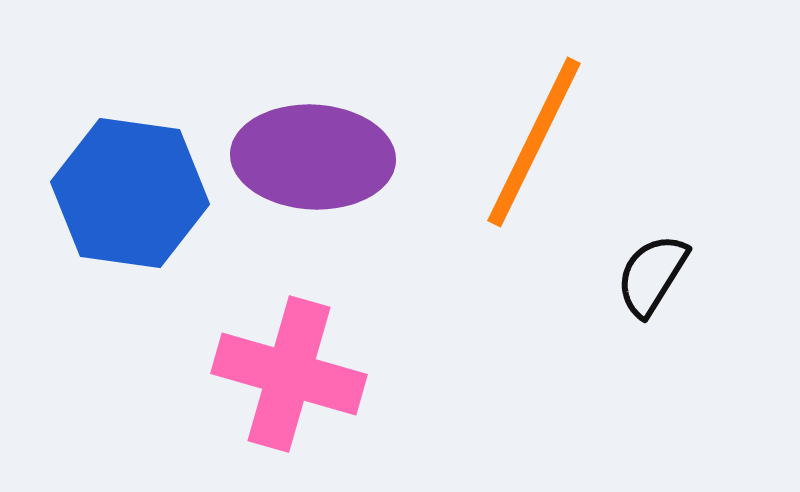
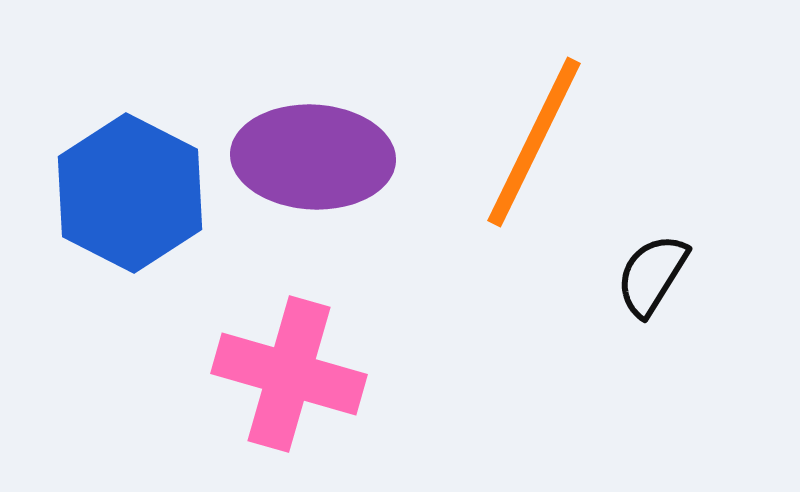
blue hexagon: rotated 19 degrees clockwise
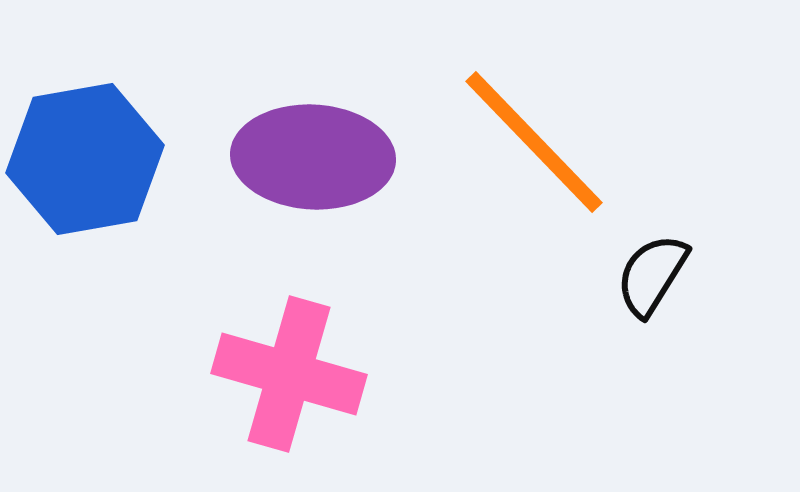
orange line: rotated 70 degrees counterclockwise
blue hexagon: moved 45 px left, 34 px up; rotated 23 degrees clockwise
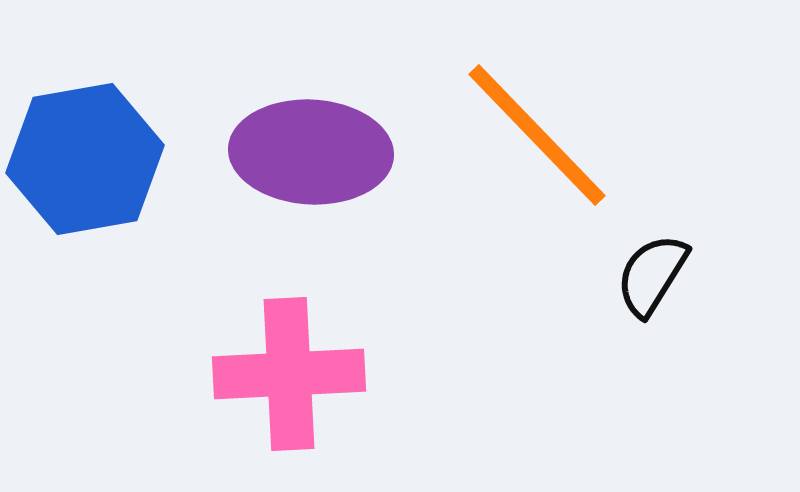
orange line: moved 3 px right, 7 px up
purple ellipse: moved 2 px left, 5 px up
pink cross: rotated 19 degrees counterclockwise
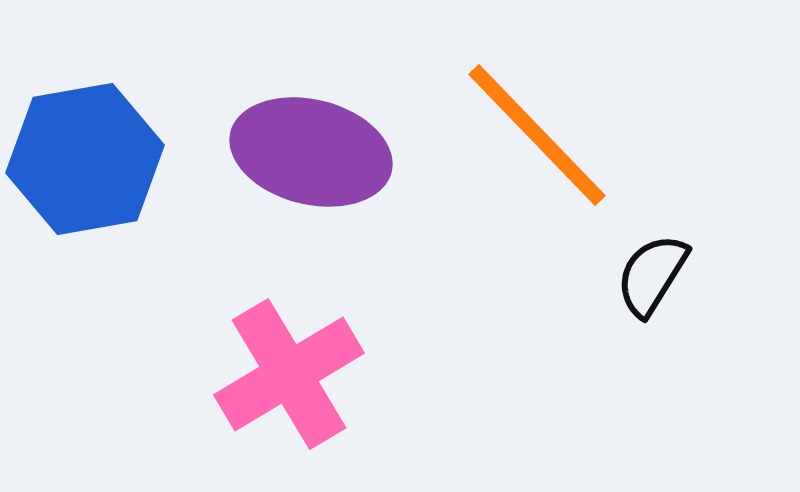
purple ellipse: rotated 11 degrees clockwise
pink cross: rotated 28 degrees counterclockwise
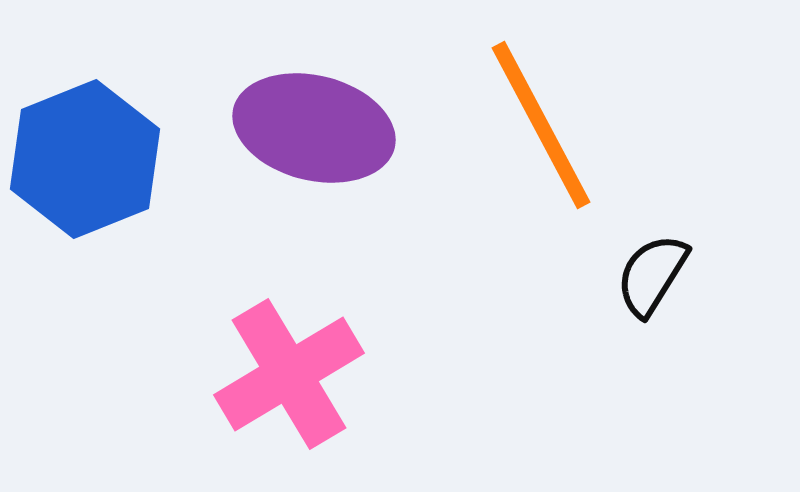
orange line: moved 4 px right, 10 px up; rotated 16 degrees clockwise
purple ellipse: moved 3 px right, 24 px up
blue hexagon: rotated 12 degrees counterclockwise
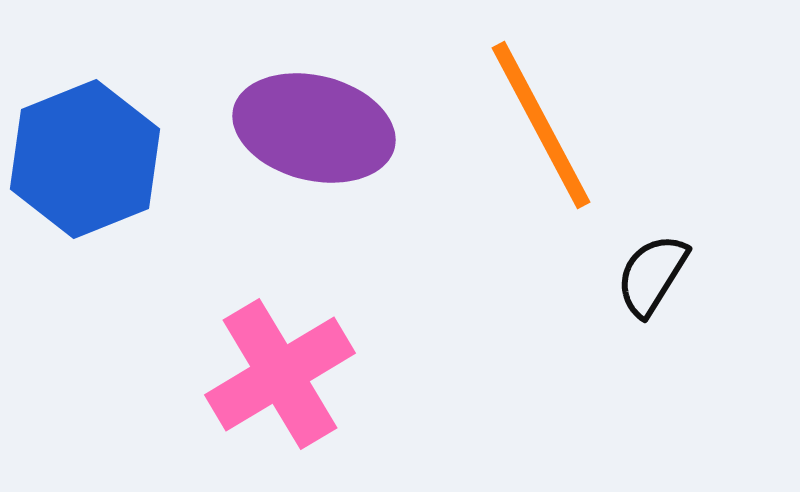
pink cross: moved 9 px left
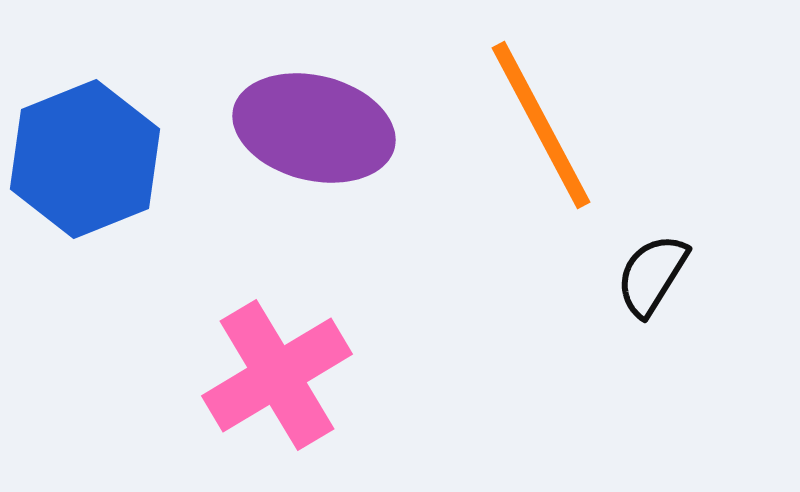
pink cross: moved 3 px left, 1 px down
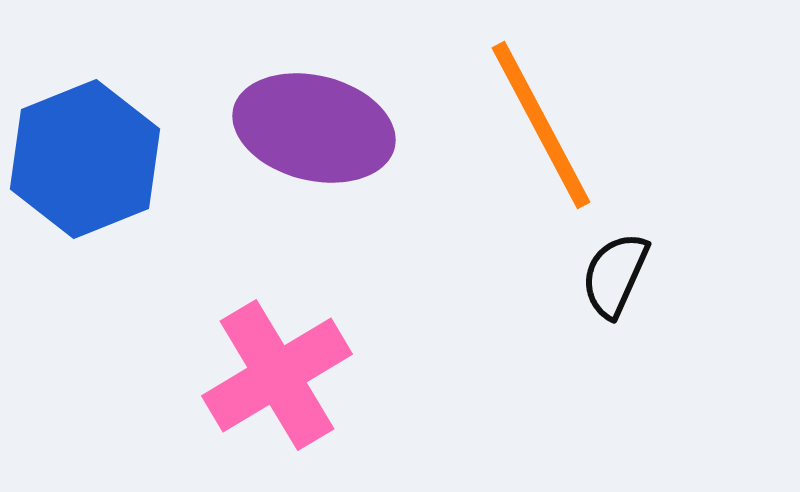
black semicircle: moved 37 px left; rotated 8 degrees counterclockwise
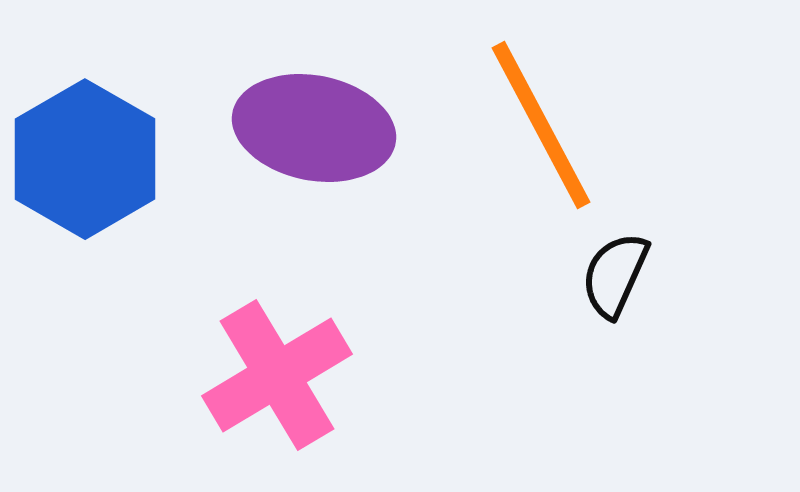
purple ellipse: rotated 3 degrees counterclockwise
blue hexagon: rotated 8 degrees counterclockwise
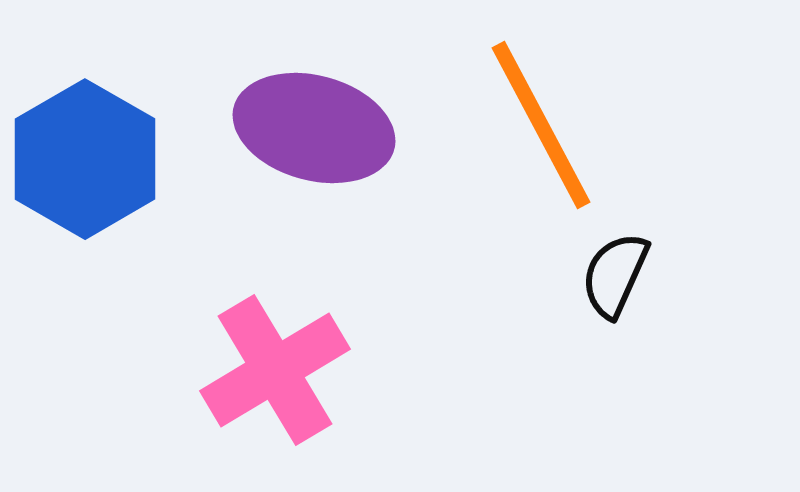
purple ellipse: rotated 4 degrees clockwise
pink cross: moved 2 px left, 5 px up
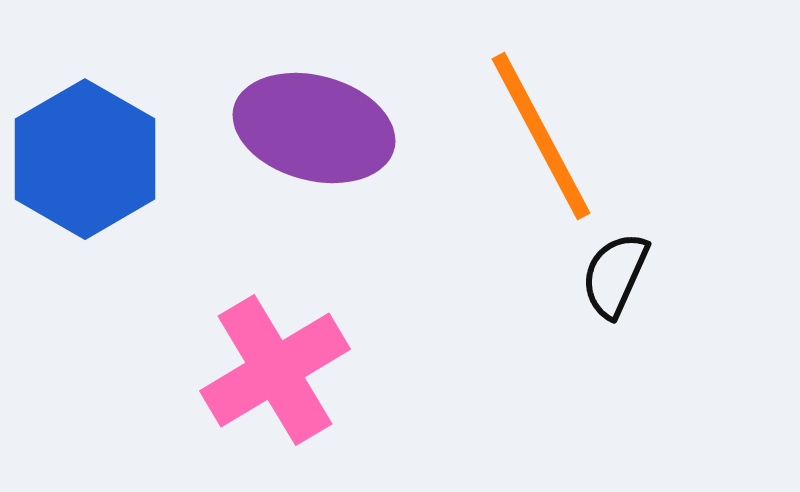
orange line: moved 11 px down
